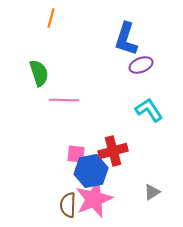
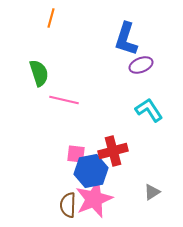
pink line: rotated 12 degrees clockwise
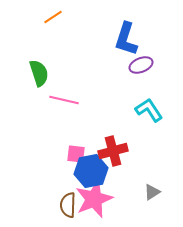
orange line: moved 2 px right, 1 px up; rotated 42 degrees clockwise
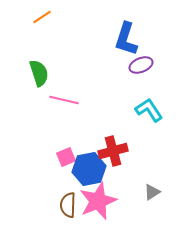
orange line: moved 11 px left
pink square: moved 10 px left, 3 px down; rotated 30 degrees counterclockwise
blue hexagon: moved 2 px left, 2 px up
pink star: moved 4 px right, 2 px down
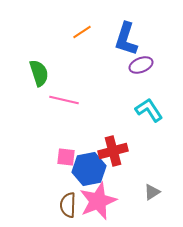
orange line: moved 40 px right, 15 px down
pink square: rotated 30 degrees clockwise
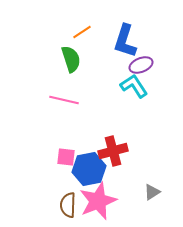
blue L-shape: moved 1 px left, 2 px down
green semicircle: moved 32 px right, 14 px up
cyan L-shape: moved 15 px left, 24 px up
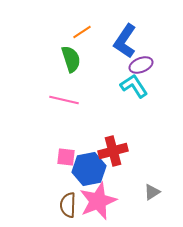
blue L-shape: rotated 16 degrees clockwise
